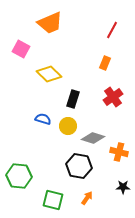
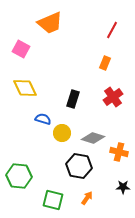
yellow diamond: moved 24 px left, 14 px down; rotated 20 degrees clockwise
yellow circle: moved 6 px left, 7 px down
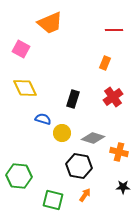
red line: moved 2 px right; rotated 60 degrees clockwise
orange arrow: moved 2 px left, 3 px up
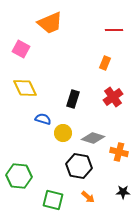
yellow circle: moved 1 px right
black star: moved 5 px down
orange arrow: moved 3 px right, 2 px down; rotated 96 degrees clockwise
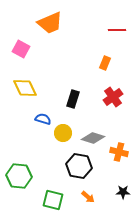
red line: moved 3 px right
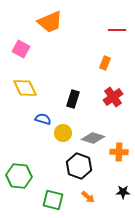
orange trapezoid: moved 1 px up
orange cross: rotated 12 degrees counterclockwise
black hexagon: rotated 10 degrees clockwise
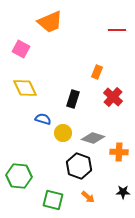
orange rectangle: moved 8 px left, 9 px down
red cross: rotated 12 degrees counterclockwise
